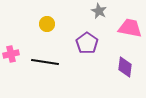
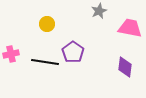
gray star: rotated 21 degrees clockwise
purple pentagon: moved 14 px left, 9 px down
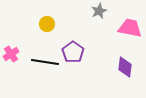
pink cross: rotated 21 degrees counterclockwise
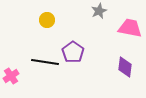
yellow circle: moved 4 px up
pink cross: moved 22 px down
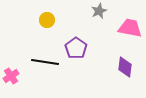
purple pentagon: moved 3 px right, 4 px up
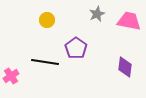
gray star: moved 2 px left, 3 px down
pink trapezoid: moved 1 px left, 7 px up
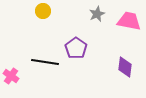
yellow circle: moved 4 px left, 9 px up
pink cross: rotated 21 degrees counterclockwise
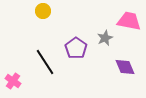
gray star: moved 8 px right, 24 px down
black line: rotated 48 degrees clockwise
purple diamond: rotated 30 degrees counterclockwise
pink cross: moved 2 px right, 5 px down
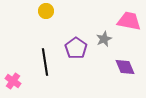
yellow circle: moved 3 px right
gray star: moved 1 px left, 1 px down
black line: rotated 24 degrees clockwise
